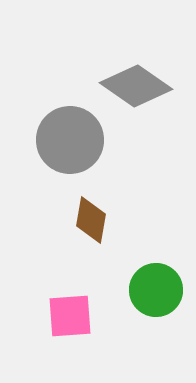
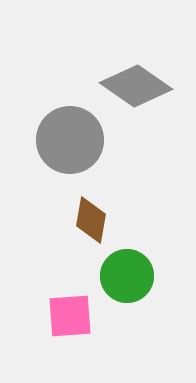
green circle: moved 29 px left, 14 px up
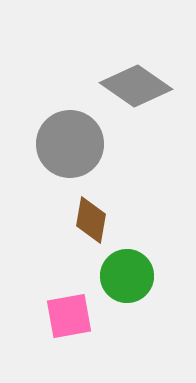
gray circle: moved 4 px down
pink square: moved 1 px left; rotated 6 degrees counterclockwise
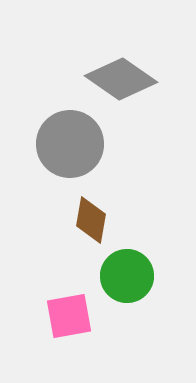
gray diamond: moved 15 px left, 7 px up
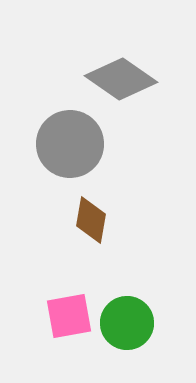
green circle: moved 47 px down
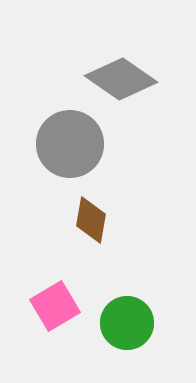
pink square: moved 14 px left, 10 px up; rotated 21 degrees counterclockwise
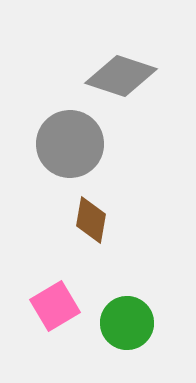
gray diamond: moved 3 px up; rotated 16 degrees counterclockwise
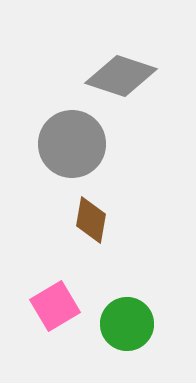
gray circle: moved 2 px right
green circle: moved 1 px down
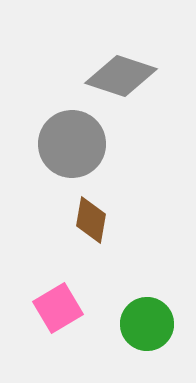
pink square: moved 3 px right, 2 px down
green circle: moved 20 px right
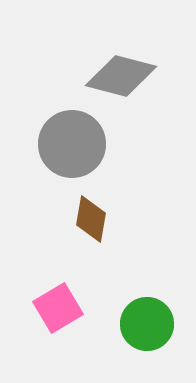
gray diamond: rotated 4 degrees counterclockwise
brown diamond: moved 1 px up
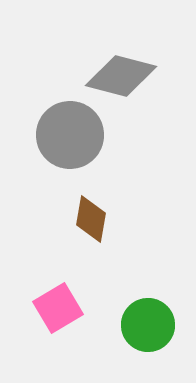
gray circle: moved 2 px left, 9 px up
green circle: moved 1 px right, 1 px down
